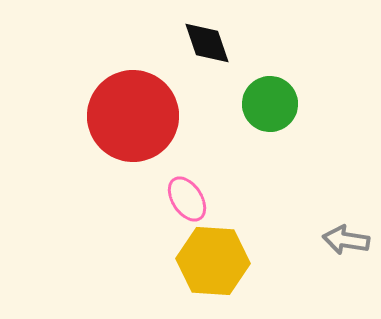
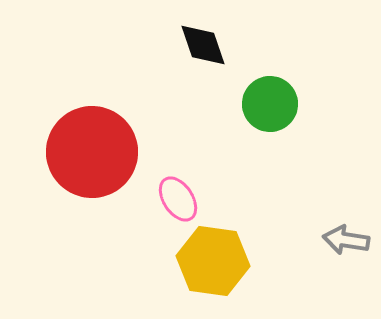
black diamond: moved 4 px left, 2 px down
red circle: moved 41 px left, 36 px down
pink ellipse: moved 9 px left
yellow hexagon: rotated 4 degrees clockwise
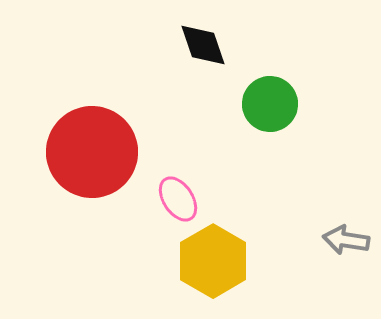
yellow hexagon: rotated 22 degrees clockwise
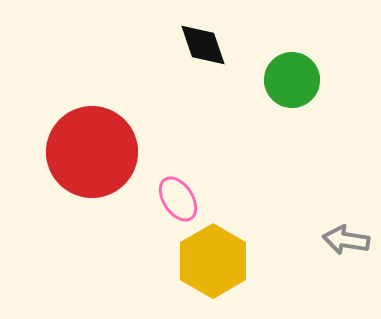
green circle: moved 22 px right, 24 px up
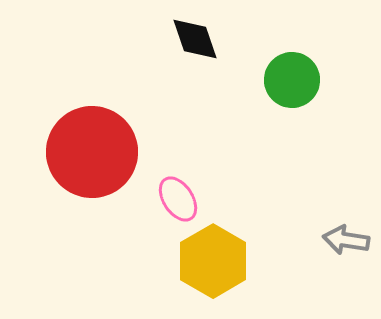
black diamond: moved 8 px left, 6 px up
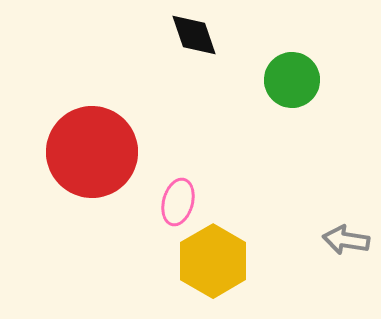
black diamond: moved 1 px left, 4 px up
pink ellipse: moved 3 px down; rotated 48 degrees clockwise
